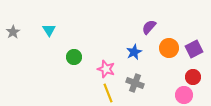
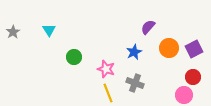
purple semicircle: moved 1 px left
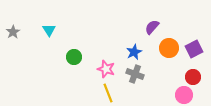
purple semicircle: moved 4 px right
gray cross: moved 9 px up
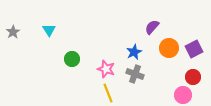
green circle: moved 2 px left, 2 px down
pink circle: moved 1 px left
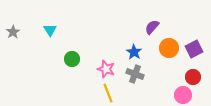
cyan triangle: moved 1 px right
blue star: rotated 14 degrees counterclockwise
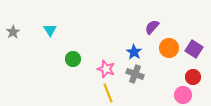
purple square: rotated 30 degrees counterclockwise
green circle: moved 1 px right
